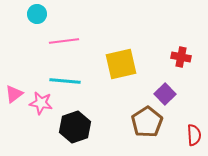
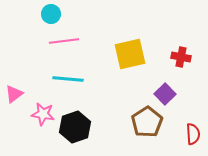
cyan circle: moved 14 px right
yellow square: moved 9 px right, 10 px up
cyan line: moved 3 px right, 2 px up
pink star: moved 2 px right, 11 px down
red semicircle: moved 1 px left, 1 px up
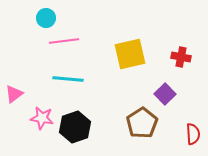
cyan circle: moved 5 px left, 4 px down
pink star: moved 1 px left, 4 px down
brown pentagon: moved 5 px left, 1 px down
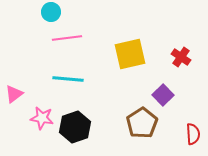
cyan circle: moved 5 px right, 6 px up
pink line: moved 3 px right, 3 px up
red cross: rotated 24 degrees clockwise
purple square: moved 2 px left, 1 px down
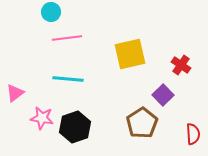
red cross: moved 8 px down
pink triangle: moved 1 px right, 1 px up
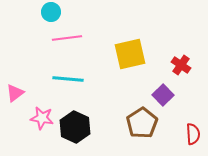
black hexagon: rotated 16 degrees counterclockwise
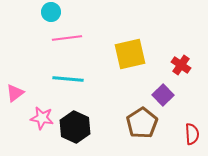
red semicircle: moved 1 px left
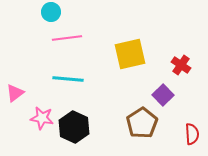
black hexagon: moved 1 px left
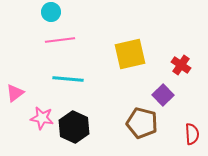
pink line: moved 7 px left, 2 px down
brown pentagon: rotated 24 degrees counterclockwise
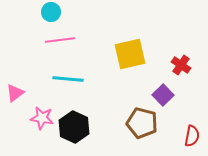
red semicircle: moved 2 px down; rotated 15 degrees clockwise
